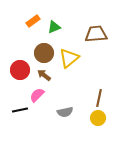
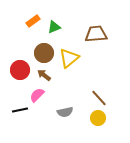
brown line: rotated 54 degrees counterclockwise
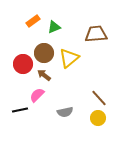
red circle: moved 3 px right, 6 px up
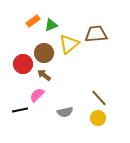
green triangle: moved 3 px left, 2 px up
yellow triangle: moved 14 px up
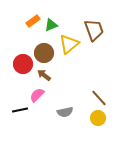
brown trapezoid: moved 2 px left, 4 px up; rotated 75 degrees clockwise
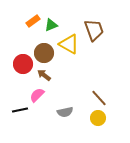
yellow triangle: rotated 50 degrees counterclockwise
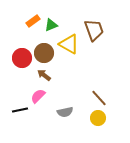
red circle: moved 1 px left, 6 px up
pink semicircle: moved 1 px right, 1 px down
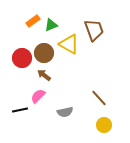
yellow circle: moved 6 px right, 7 px down
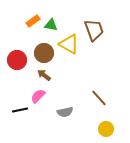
green triangle: rotated 32 degrees clockwise
red circle: moved 5 px left, 2 px down
yellow circle: moved 2 px right, 4 px down
